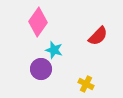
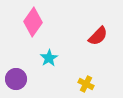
pink diamond: moved 5 px left
cyan star: moved 5 px left, 8 px down; rotated 24 degrees clockwise
purple circle: moved 25 px left, 10 px down
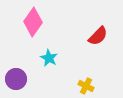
cyan star: rotated 12 degrees counterclockwise
yellow cross: moved 2 px down
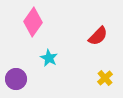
yellow cross: moved 19 px right, 8 px up; rotated 21 degrees clockwise
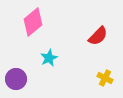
pink diamond: rotated 16 degrees clockwise
cyan star: rotated 18 degrees clockwise
yellow cross: rotated 21 degrees counterclockwise
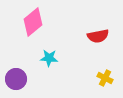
red semicircle: rotated 35 degrees clockwise
cyan star: rotated 30 degrees clockwise
